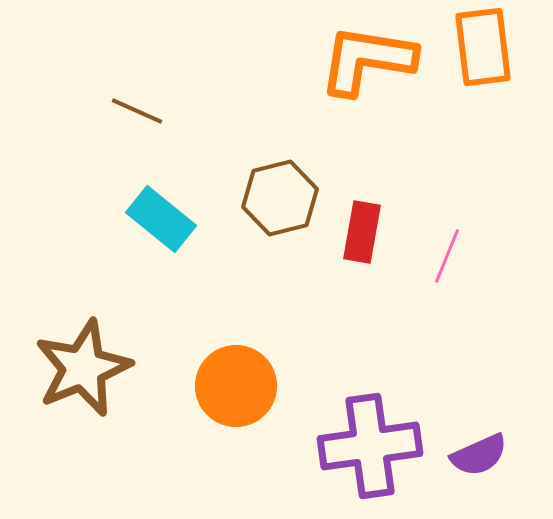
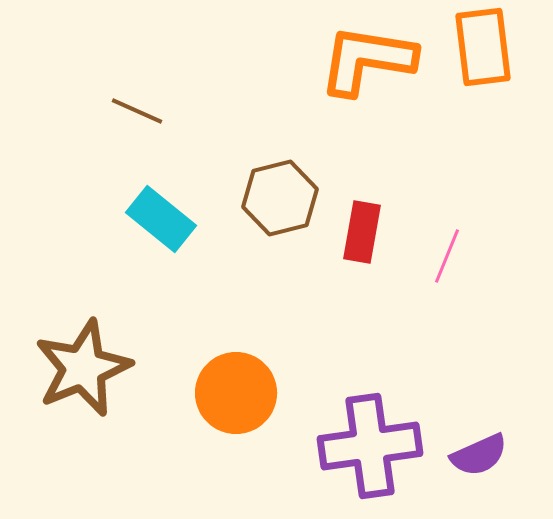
orange circle: moved 7 px down
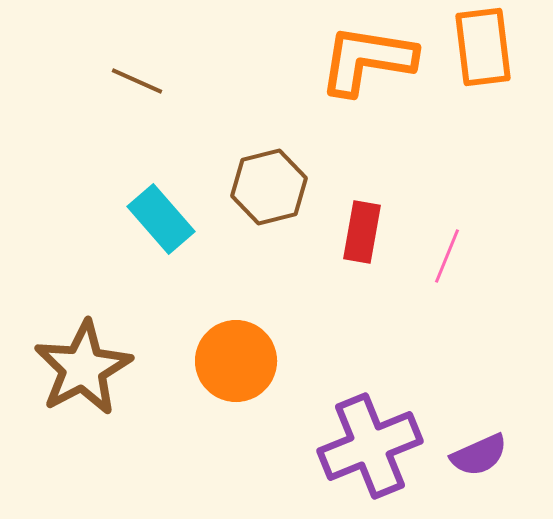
brown line: moved 30 px up
brown hexagon: moved 11 px left, 11 px up
cyan rectangle: rotated 10 degrees clockwise
brown star: rotated 6 degrees counterclockwise
orange circle: moved 32 px up
purple cross: rotated 14 degrees counterclockwise
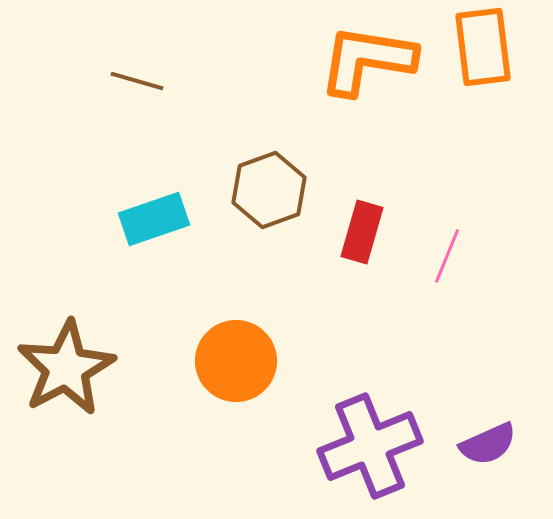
brown line: rotated 8 degrees counterclockwise
brown hexagon: moved 3 px down; rotated 6 degrees counterclockwise
cyan rectangle: moved 7 px left; rotated 68 degrees counterclockwise
red rectangle: rotated 6 degrees clockwise
brown star: moved 17 px left
purple semicircle: moved 9 px right, 11 px up
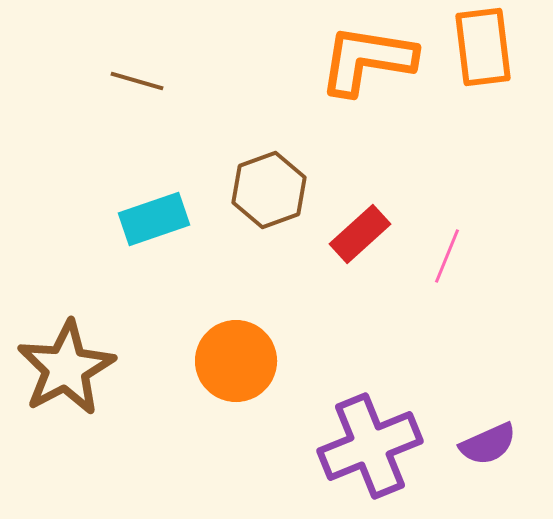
red rectangle: moved 2 px left, 2 px down; rotated 32 degrees clockwise
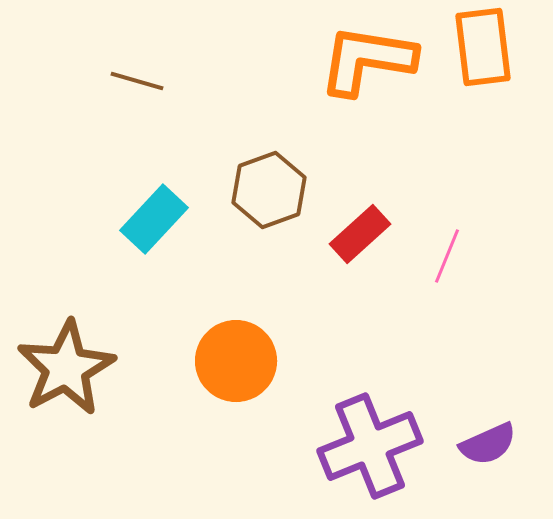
cyan rectangle: rotated 28 degrees counterclockwise
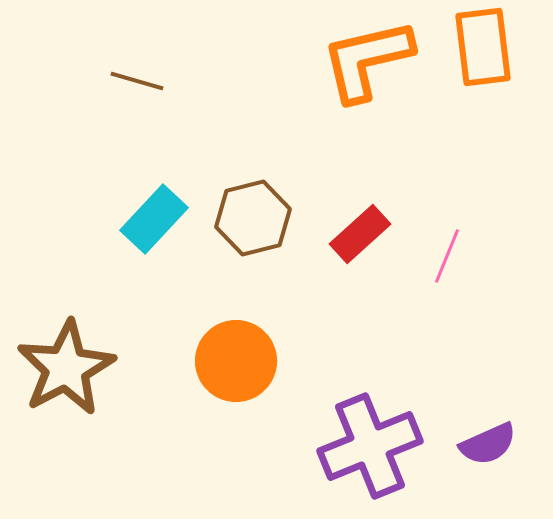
orange L-shape: rotated 22 degrees counterclockwise
brown hexagon: moved 16 px left, 28 px down; rotated 6 degrees clockwise
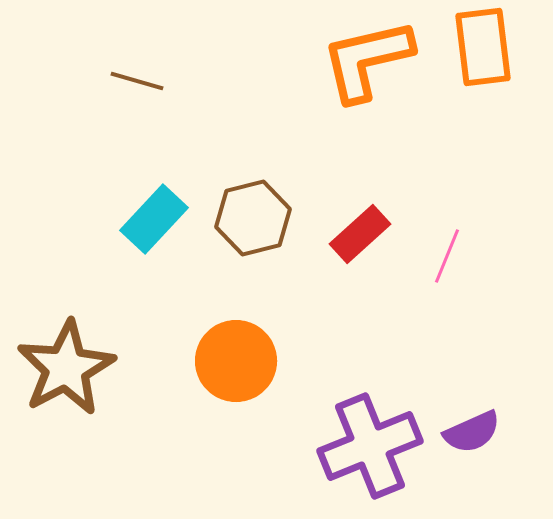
purple semicircle: moved 16 px left, 12 px up
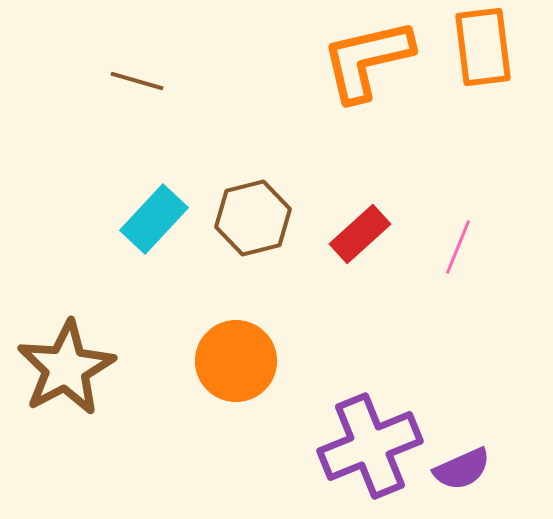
pink line: moved 11 px right, 9 px up
purple semicircle: moved 10 px left, 37 px down
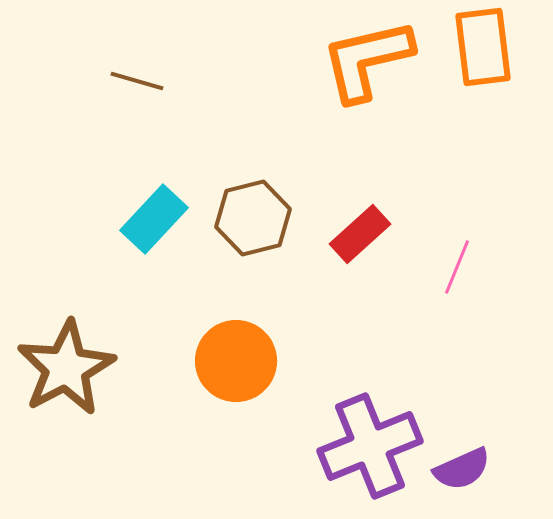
pink line: moved 1 px left, 20 px down
